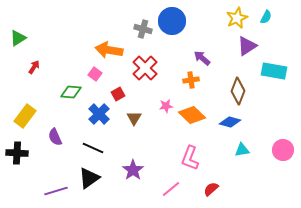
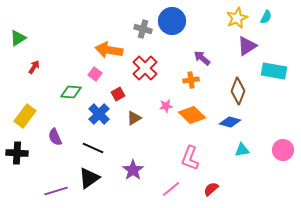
brown triangle: rotated 28 degrees clockwise
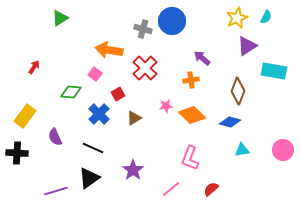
green triangle: moved 42 px right, 20 px up
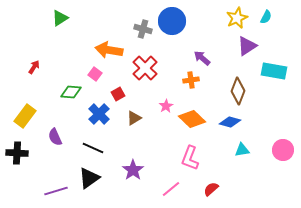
pink star: rotated 24 degrees counterclockwise
orange diamond: moved 4 px down
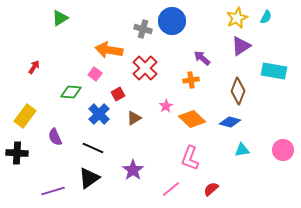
purple triangle: moved 6 px left
purple line: moved 3 px left
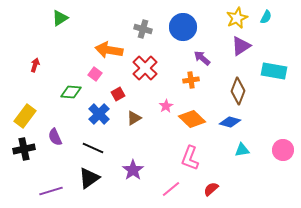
blue circle: moved 11 px right, 6 px down
red arrow: moved 1 px right, 2 px up; rotated 16 degrees counterclockwise
black cross: moved 7 px right, 4 px up; rotated 15 degrees counterclockwise
purple line: moved 2 px left
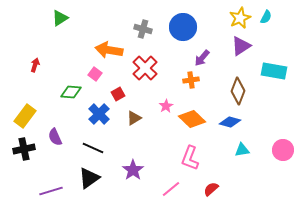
yellow star: moved 3 px right
purple arrow: rotated 90 degrees counterclockwise
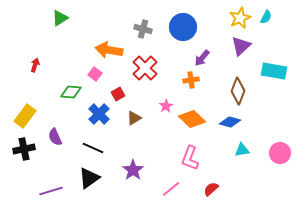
purple triangle: rotated 10 degrees counterclockwise
pink circle: moved 3 px left, 3 px down
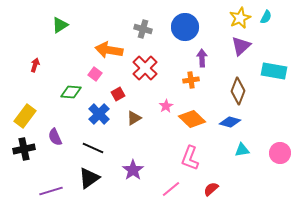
green triangle: moved 7 px down
blue circle: moved 2 px right
purple arrow: rotated 138 degrees clockwise
